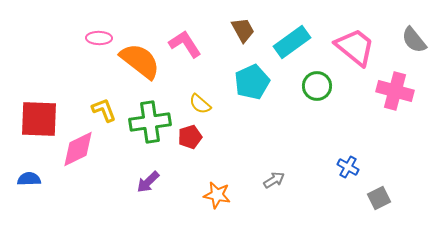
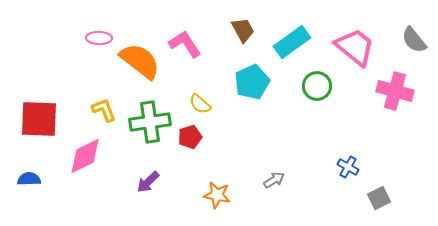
pink diamond: moved 7 px right, 7 px down
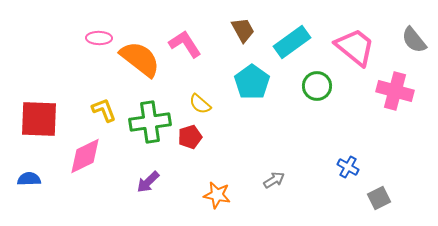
orange semicircle: moved 2 px up
cyan pentagon: rotated 12 degrees counterclockwise
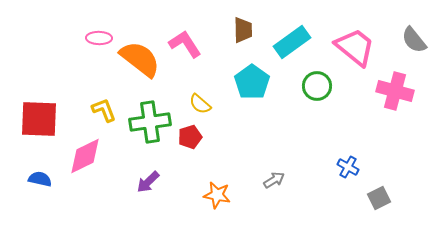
brown trapezoid: rotated 28 degrees clockwise
blue semicircle: moved 11 px right; rotated 15 degrees clockwise
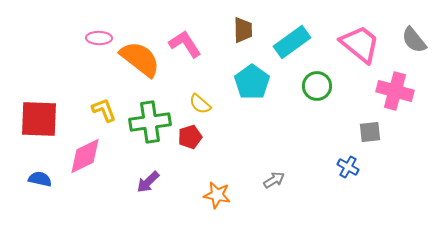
pink trapezoid: moved 5 px right, 3 px up
gray square: moved 9 px left, 66 px up; rotated 20 degrees clockwise
